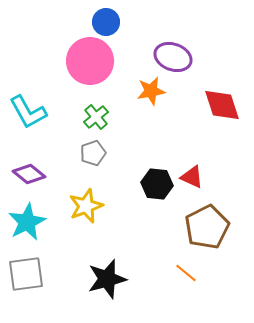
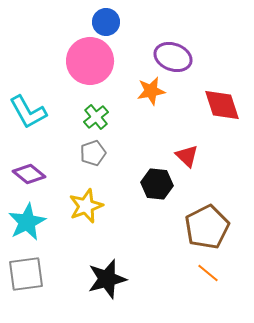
red triangle: moved 5 px left, 21 px up; rotated 20 degrees clockwise
orange line: moved 22 px right
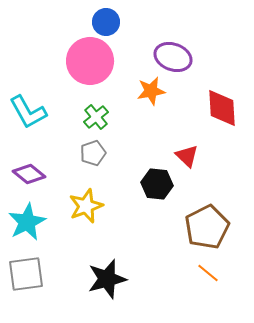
red diamond: moved 3 px down; rotated 15 degrees clockwise
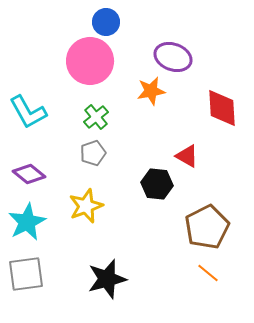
red triangle: rotated 15 degrees counterclockwise
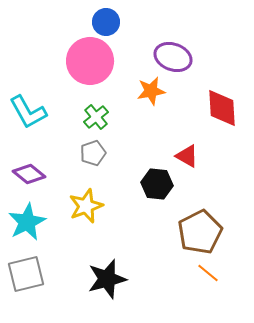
brown pentagon: moved 7 px left, 5 px down
gray square: rotated 6 degrees counterclockwise
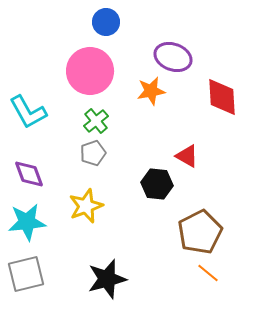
pink circle: moved 10 px down
red diamond: moved 11 px up
green cross: moved 4 px down
purple diamond: rotated 32 degrees clockwise
cyan star: rotated 21 degrees clockwise
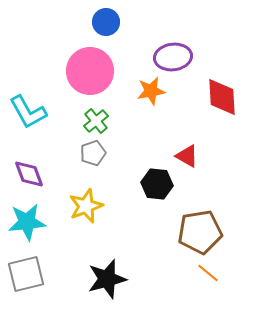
purple ellipse: rotated 27 degrees counterclockwise
brown pentagon: rotated 18 degrees clockwise
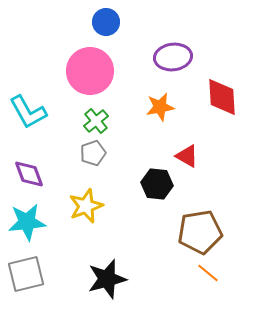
orange star: moved 9 px right, 16 px down
